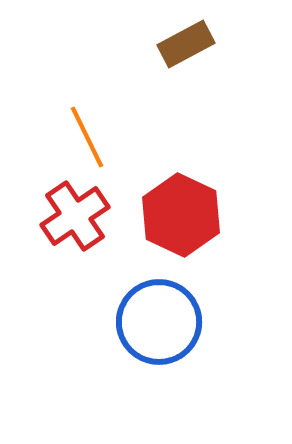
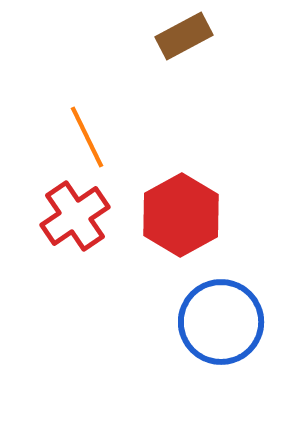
brown rectangle: moved 2 px left, 8 px up
red hexagon: rotated 6 degrees clockwise
blue circle: moved 62 px right
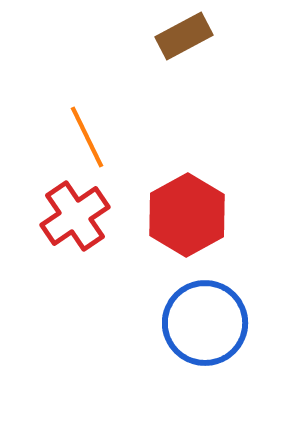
red hexagon: moved 6 px right
blue circle: moved 16 px left, 1 px down
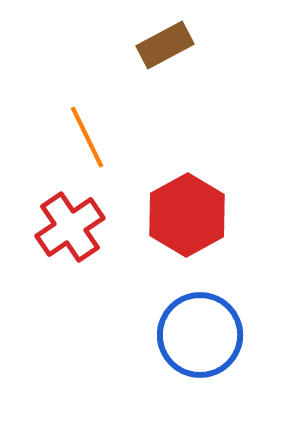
brown rectangle: moved 19 px left, 9 px down
red cross: moved 5 px left, 11 px down
blue circle: moved 5 px left, 12 px down
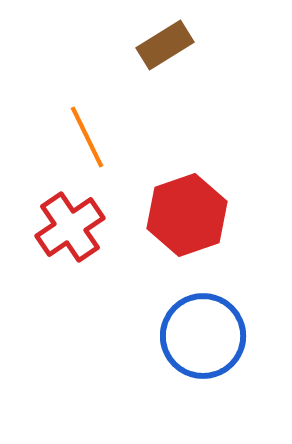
brown rectangle: rotated 4 degrees counterclockwise
red hexagon: rotated 10 degrees clockwise
blue circle: moved 3 px right, 1 px down
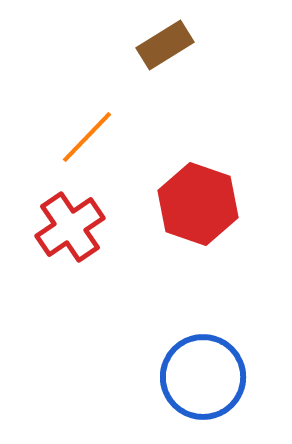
orange line: rotated 70 degrees clockwise
red hexagon: moved 11 px right, 11 px up; rotated 22 degrees counterclockwise
blue circle: moved 41 px down
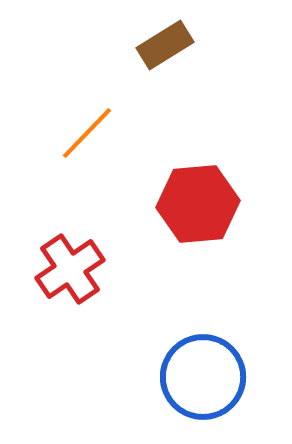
orange line: moved 4 px up
red hexagon: rotated 24 degrees counterclockwise
red cross: moved 42 px down
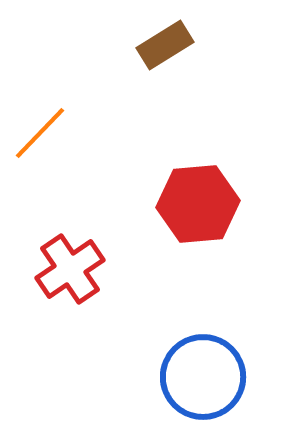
orange line: moved 47 px left
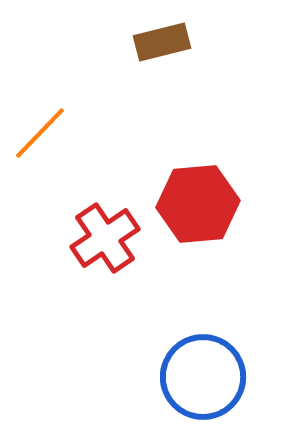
brown rectangle: moved 3 px left, 3 px up; rotated 18 degrees clockwise
red cross: moved 35 px right, 31 px up
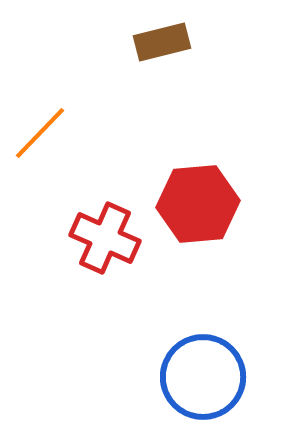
red cross: rotated 32 degrees counterclockwise
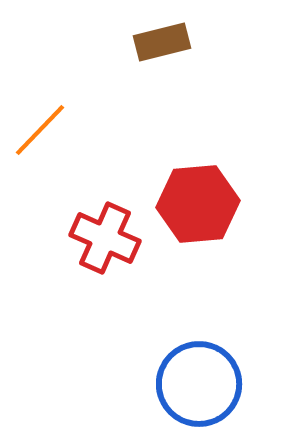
orange line: moved 3 px up
blue circle: moved 4 px left, 7 px down
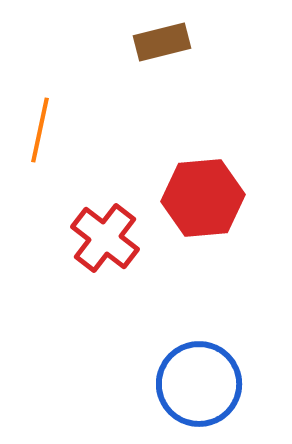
orange line: rotated 32 degrees counterclockwise
red hexagon: moved 5 px right, 6 px up
red cross: rotated 14 degrees clockwise
